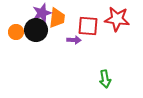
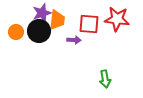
orange trapezoid: moved 2 px down
red square: moved 1 px right, 2 px up
black circle: moved 3 px right, 1 px down
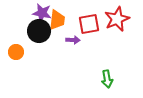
purple star: rotated 30 degrees clockwise
red star: rotated 30 degrees counterclockwise
red square: rotated 15 degrees counterclockwise
orange circle: moved 20 px down
purple arrow: moved 1 px left
green arrow: moved 2 px right
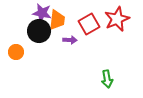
red square: rotated 20 degrees counterclockwise
purple arrow: moved 3 px left
